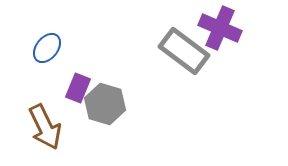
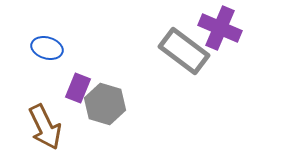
blue ellipse: rotated 68 degrees clockwise
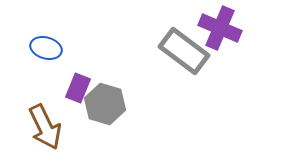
blue ellipse: moved 1 px left
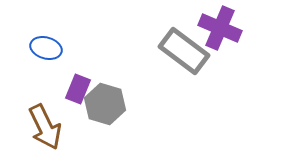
purple rectangle: moved 1 px down
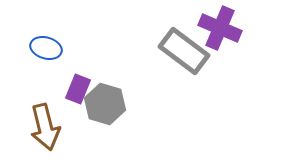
brown arrow: rotated 12 degrees clockwise
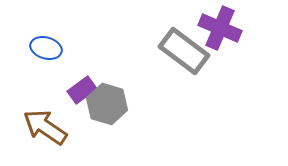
purple rectangle: moved 4 px right, 1 px down; rotated 32 degrees clockwise
gray hexagon: moved 2 px right
brown arrow: rotated 138 degrees clockwise
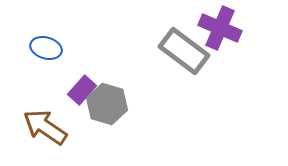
purple rectangle: rotated 12 degrees counterclockwise
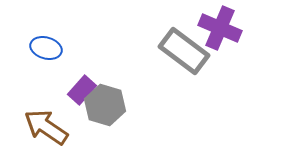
gray hexagon: moved 2 px left, 1 px down
brown arrow: moved 1 px right
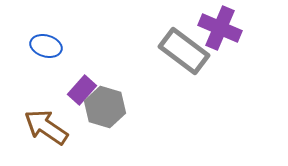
blue ellipse: moved 2 px up
gray hexagon: moved 2 px down
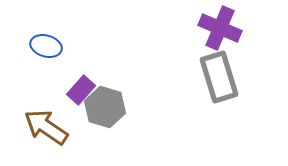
gray rectangle: moved 35 px right, 26 px down; rotated 36 degrees clockwise
purple rectangle: moved 1 px left
